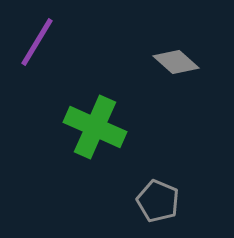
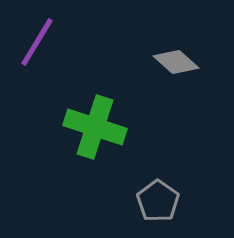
green cross: rotated 6 degrees counterclockwise
gray pentagon: rotated 12 degrees clockwise
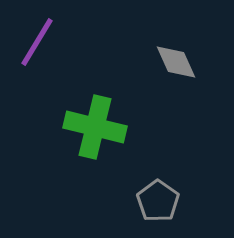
gray diamond: rotated 24 degrees clockwise
green cross: rotated 4 degrees counterclockwise
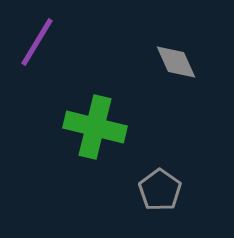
gray pentagon: moved 2 px right, 11 px up
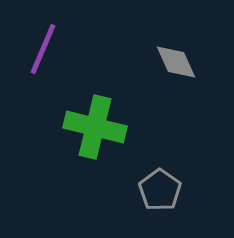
purple line: moved 6 px right, 7 px down; rotated 8 degrees counterclockwise
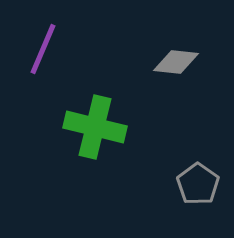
gray diamond: rotated 60 degrees counterclockwise
gray pentagon: moved 38 px right, 6 px up
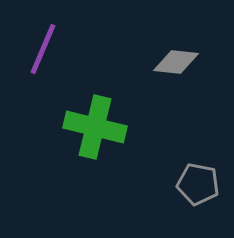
gray pentagon: rotated 24 degrees counterclockwise
